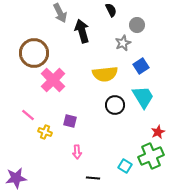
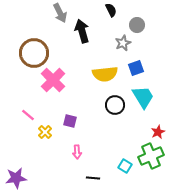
blue square: moved 5 px left, 2 px down; rotated 14 degrees clockwise
yellow cross: rotated 24 degrees clockwise
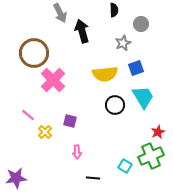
black semicircle: moved 3 px right; rotated 24 degrees clockwise
gray circle: moved 4 px right, 1 px up
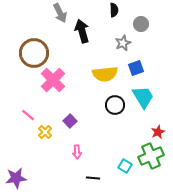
purple square: rotated 32 degrees clockwise
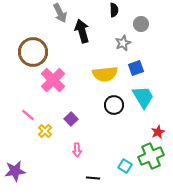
brown circle: moved 1 px left, 1 px up
black circle: moved 1 px left
purple square: moved 1 px right, 2 px up
yellow cross: moved 1 px up
pink arrow: moved 2 px up
purple star: moved 1 px left, 7 px up
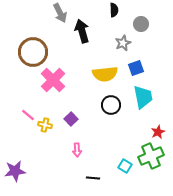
cyan trapezoid: rotated 20 degrees clockwise
black circle: moved 3 px left
yellow cross: moved 6 px up; rotated 32 degrees counterclockwise
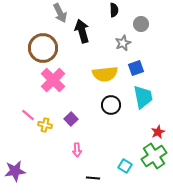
brown circle: moved 10 px right, 4 px up
green cross: moved 3 px right; rotated 10 degrees counterclockwise
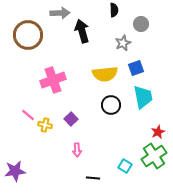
gray arrow: rotated 66 degrees counterclockwise
brown circle: moved 15 px left, 13 px up
pink cross: rotated 25 degrees clockwise
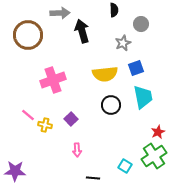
purple star: rotated 10 degrees clockwise
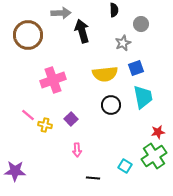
gray arrow: moved 1 px right
red star: rotated 16 degrees clockwise
